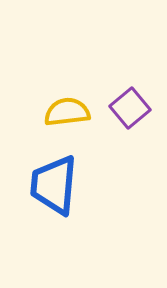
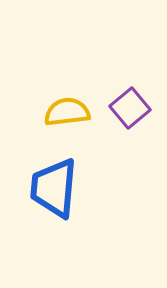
blue trapezoid: moved 3 px down
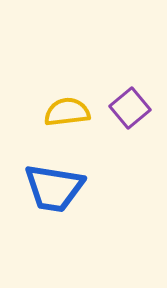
blue trapezoid: rotated 86 degrees counterclockwise
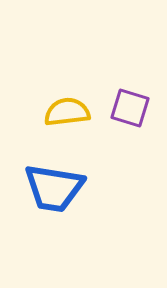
purple square: rotated 33 degrees counterclockwise
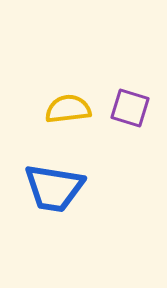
yellow semicircle: moved 1 px right, 3 px up
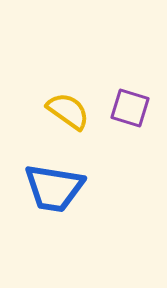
yellow semicircle: moved 2 px down; rotated 42 degrees clockwise
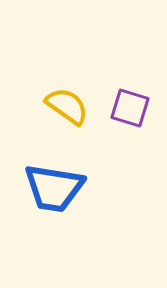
yellow semicircle: moved 1 px left, 5 px up
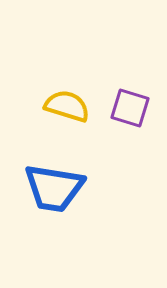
yellow semicircle: rotated 18 degrees counterclockwise
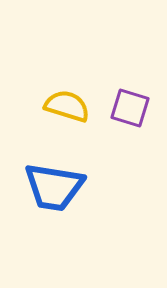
blue trapezoid: moved 1 px up
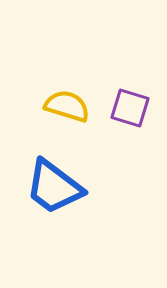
blue trapezoid: rotated 28 degrees clockwise
